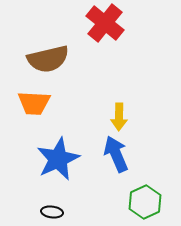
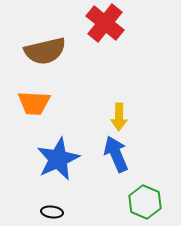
brown semicircle: moved 3 px left, 8 px up
green hexagon: rotated 12 degrees counterclockwise
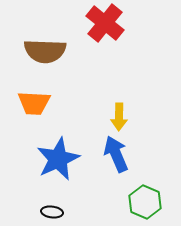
brown semicircle: rotated 15 degrees clockwise
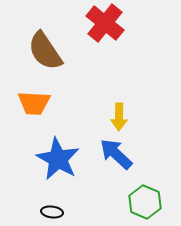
brown semicircle: rotated 54 degrees clockwise
blue arrow: rotated 24 degrees counterclockwise
blue star: rotated 18 degrees counterclockwise
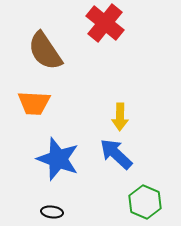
yellow arrow: moved 1 px right
blue star: rotated 9 degrees counterclockwise
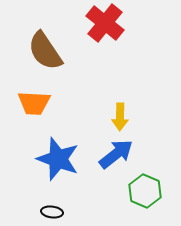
blue arrow: rotated 99 degrees clockwise
green hexagon: moved 11 px up
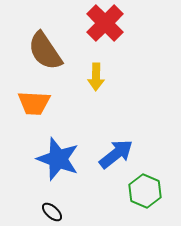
red cross: rotated 6 degrees clockwise
yellow arrow: moved 24 px left, 40 px up
black ellipse: rotated 35 degrees clockwise
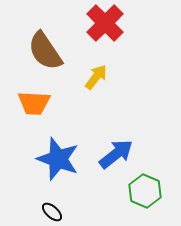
yellow arrow: rotated 144 degrees counterclockwise
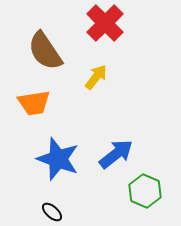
orange trapezoid: rotated 12 degrees counterclockwise
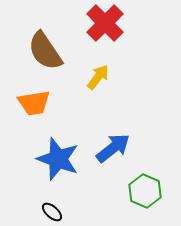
yellow arrow: moved 2 px right
blue arrow: moved 3 px left, 6 px up
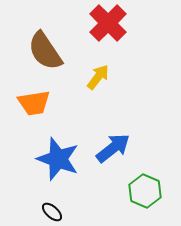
red cross: moved 3 px right
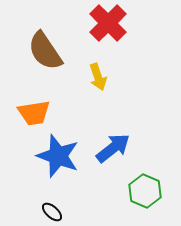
yellow arrow: rotated 124 degrees clockwise
orange trapezoid: moved 10 px down
blue star: moved 3 px up
